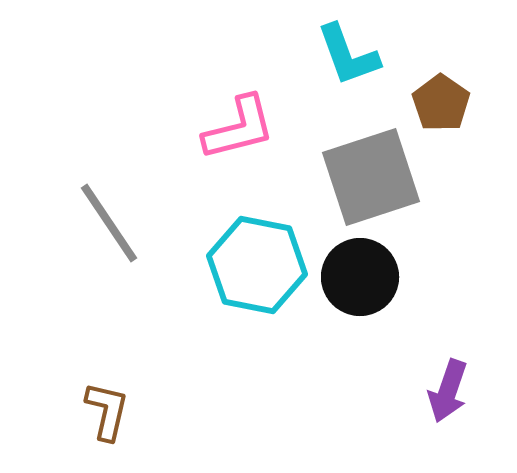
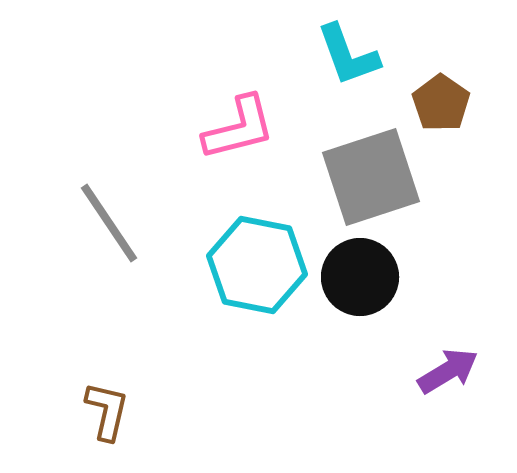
purple arrow: moved 20 px up; rotated 140 degrees counterclockwise
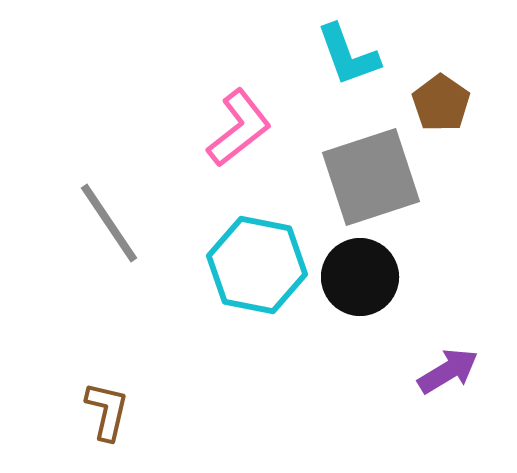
pink L-shape: rotated 24 degrees counterclockwise
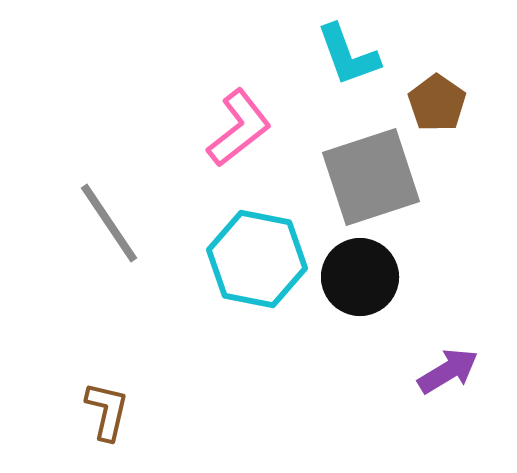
brown pentagon: moved 4 px left
cyan hexagon: moved 6 px up
